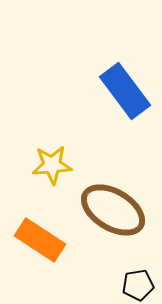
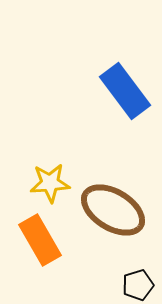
yellow star: moved 2 px left, 18 px down
orange rectangle: rotated 27 degrees clockwise
black pentagon: rotated 8 degrees counterclockwise
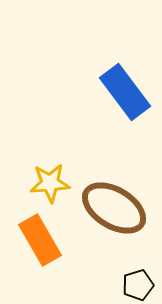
blue rectangle: moved 1 px down
brown ellipse: moved 1 px right, 2 px up
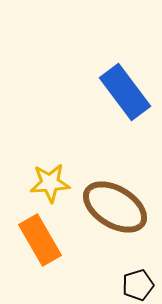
brown ellipse: moved 1 px right, 1 px up
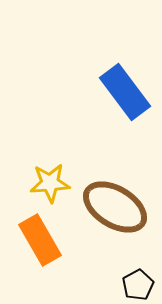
black pentagon: rotated 12 degrees counterclockwise
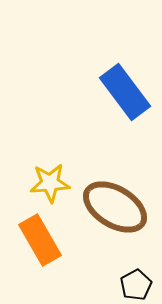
black pentagon: moved 2 px left
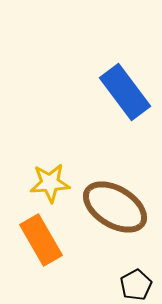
orange rectangle: moved 1 px right
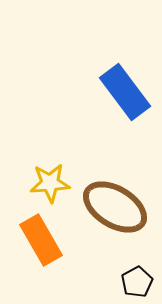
black pentagon: moved 1 px right, 3 px up
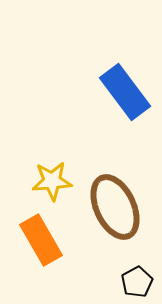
yellow star: moved 2 px right, 2 px up
brown ellipse: rotated 34 degrees clockwise
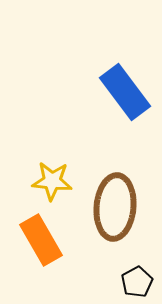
yellow star: rotated 9 degrees clockwise
brown ellipse: rotated 30 degrees clockwise
